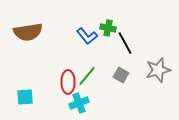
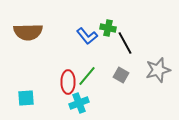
brown semicircle: rotated 8 degrees clockwise
cyan square: moved 1 px right, 1 px down
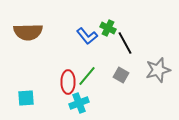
green cross: rotated 14 degrees clockwise
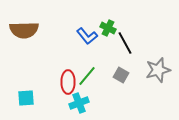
brown semicircle: moved 4 px left, 2 px up
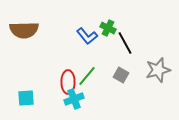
cyan cross: moved 5 px left, 4 px up
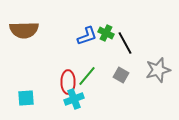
green cross: moved 2 px left, 5 px down
blue L-shape: rotated 70 degrees counterclockwise
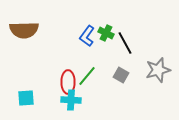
blue L-shape: rotated 145 degrees clockwise
cyan cross: moved 3 px left, 1 px down; rotated 24 degrees clockwise
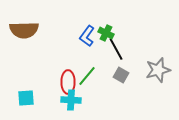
black line: moved 9 px left, 6 px down
